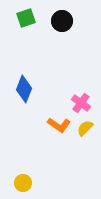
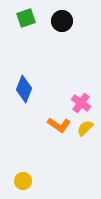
yellow circle: moved 2 px up
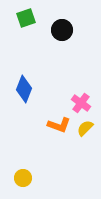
black circle: moved 9 px down
orange L-shape: rotated 15 degrees counterclockwise
yellow circle: moved 3 px up
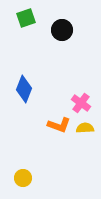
yellow semicircle: rotated 42 degrees clockwise
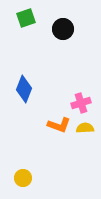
black circle: moved 1 px right, 1 px up
pink cross: rotated 36 degrees clockwise
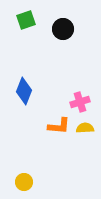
green square: moved 2 px down
blue diamond: moved 2 px down
pink cross: moved 1 px left, 1 px up
orange L-shape: moved 1 px down; rotated 15 degrees counterclockwise
yellow circle: moved 1 px right, 4 px down
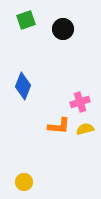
blue diamond: moved 1 px left, 5 px up
yellow semicircle: moved 1 px down; rotated 12 degrees counterclockwise
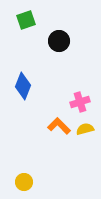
black circle: moved 4 px left, 12 px down
orange L-shape: rotated 140 degrees counterclockwise
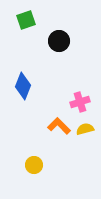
yellow circle: moved 10 px right, 17 px up
